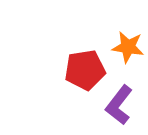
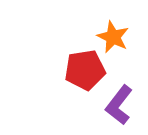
orange star: moved 15 px left, 10 px up; rotated 16 degrees clockwise
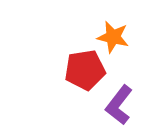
orange star: rotated 12 degrees counterclockwise
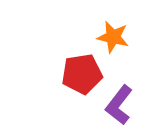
red pentagon: moved 3 px left, 4 px down
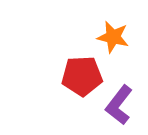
red pentagon: moved 2 px down; rotated 6 degrees clockwise
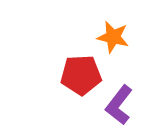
red pentagon: moved 1 px left, 1 px up
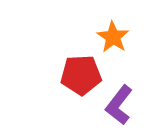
orange star: rotated 20 degrees clockwise
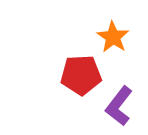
purple L-shape: moved 1 px down
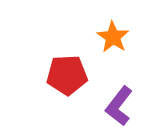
red pentagon: moved 14 px left
